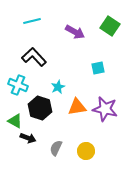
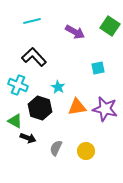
cyan star: rotated 16 degrees counterclockwise
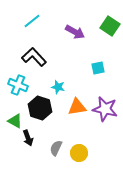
cyan line: rotated 24 degrees counterclockwise
cyan star: rotated 16 degrees counterclockwise
black arrow: rotated 49 degrees clockwise
yellow circle: moved 7 px left, 2 px down
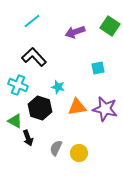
purple arrow: rotated 132 degrees clockwise
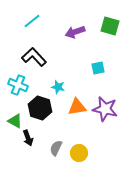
green square: rotated 18 degrees counterclockwise
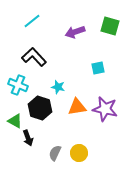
gray semicircle: moved 1 px left, 5 px down
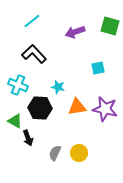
black L-shape: moved 3 px up
black hexagon: rotated 15 degrees counterclockwise
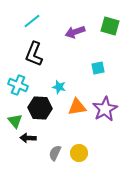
black L-shape: rotated 115 degrees counterclockwise
cyan star: moved 1 px right
purple star: rotated 30 degrees clockwise
green triangle: rotated 21 degrees clockwise
black arrow: rotated 112 degrees clockwise
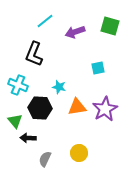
cyan line: moved 13 px right
gray semicircle: moved 10 px left, 6 px down
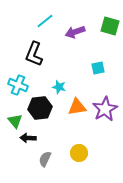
black hexagon: rotated 10 degrees counterclockwise
